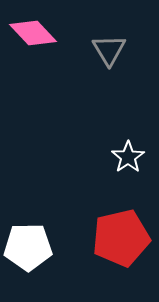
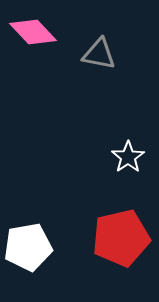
pink diamond: moved 1 px up
gray triangle: moved 10 px left, 4 px down; rotated 48 degrees counterclockwise
white pentagon: rotated 9 degrees counterclockwise
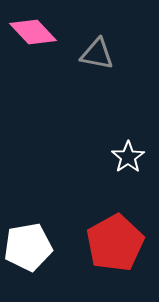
gray triangle: moved 2 px left
red pentagon: moved 6 px left, 5 px down; rotated 16 degrees counterclockwise
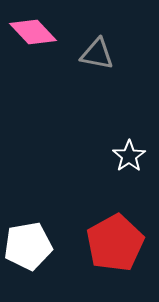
white star: moved 1 px right, 1 px up
white pentagon: moved 1 px up
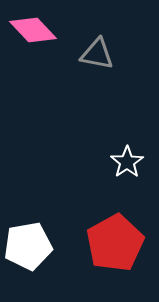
pink diamond: moved 2 px up
white star: moved 2 px left, 6 px down
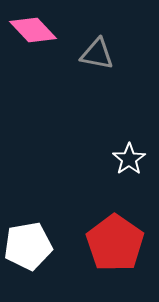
white star: moved 2 px right, 3 px up
red pentagon: rotated 8 degrees counterclockwise
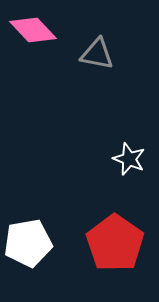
white star: rotated 16 degrees counterclockwise
white pentagon: moved 3 px up
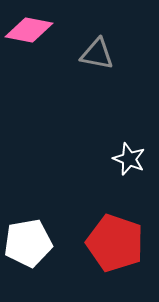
pink diamond: moved 4 px left; rotated 36 degrees counterclockwise
red pentagon: rotated 16 degrees counterclockwise
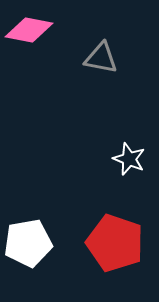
gray triangle: moved 4 px right, 4 px down
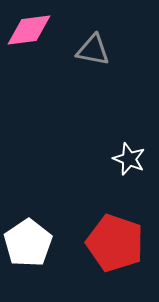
pink diamond: rotated 18 degrees counterclockwise
gray triangle: moved 8 px left, 8 px up
white pentagon: rotated 24 degrees counterclockwise
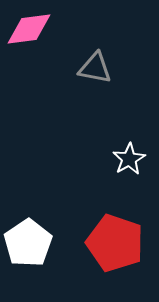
pink diamond: moved 1 px up
gray triangle: moved 2 px right, 18 px down
white star: rotated 20 degrees clockwise
